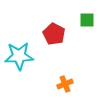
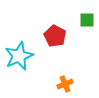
red pentagon: moved 1 px right, 2 px down
cyan star: rotated 20 degrees counterclockwise
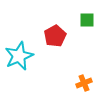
red pentagon: rotated 15 degrees clockwise
orange cross: moved 19 px right, 1 px up
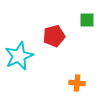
red pentagon: moved 1 px left; rotated 15 degrees clockwise
orange cross: moved 7 px left; rotated 28 degrees clockwise
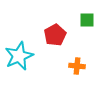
red pentagon: moved 1 px right, 1 px up; rotated 15 degrees counterclockwise
orange cross: moved 17 px up
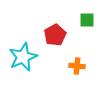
cyan star: moved 4 px right, 1 px down
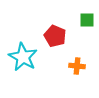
red pentagon: moved 1 px down; rotated 20 degrees counterclockwise
cyan star: rotated 20 degrees counterclockwise
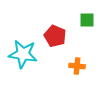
cyan star: moved 3 px up; rotated 20 degrees counterclockwise
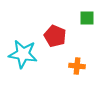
green square: moved 2 px up
